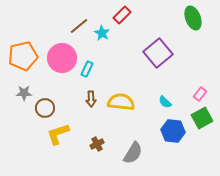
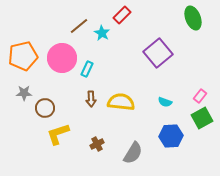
pink rectangle: moved 2 px down
cyan semicircle: rotated 24 degrees counterclockwise
blue hexagon: moved 2 px left, 5 px down; rotated 10 degrees counterclockwise
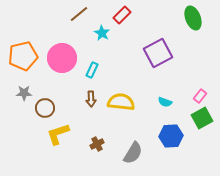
brown line: moved 12 px up
purple square: rotated 12 degrees clockwise
cyan rectangle: moved 5 px right, 1 px down
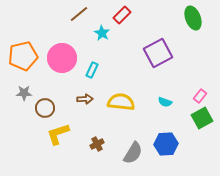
brown arrow: moved 6 px left; rotated 91 degrees counterclockwise
blue hexagon: moved 5 px left, 8 px down
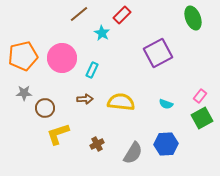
cyan semicircle: moved 1 px right, 2 px down
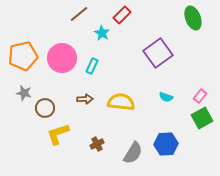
purple square: rotated 8 degrees counterclockwise
cyan rectangle: moved 4 px up
gray star: rotated 14 degrees clockwise
cyan semicircle: moved 7 px up
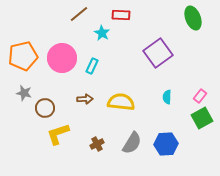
red rectangle: moved 1 px left; rotated 48 degrees clockwise
cyan semicircle: moved 1 px right; rotated 72 degrees clockwise
gray semicircle: moved 1 px left, 10 px up
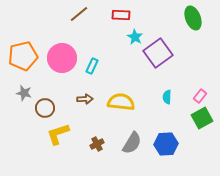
cyan star: moved 33 px right, 4 px down
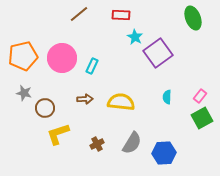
blue hexagon: moved 2 px left, 9 px down
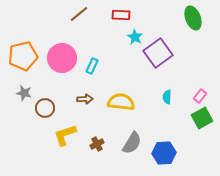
yellow L-shape: moved 7 px right, 1 px down
